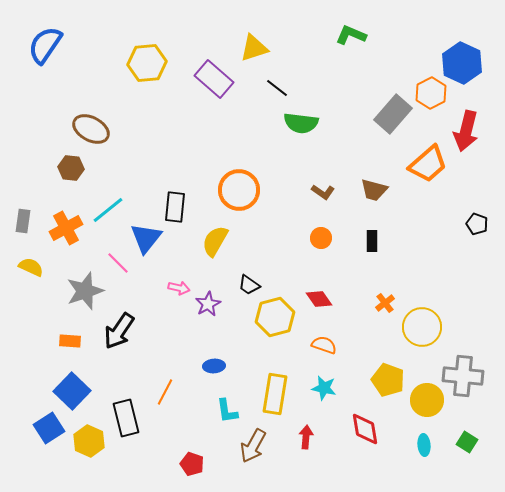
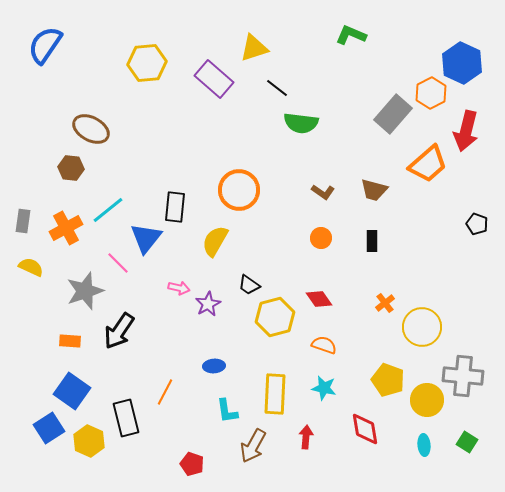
blue square at (72, 391): rotated 9 degrees counterclockwise
yellow rectangle at (275, 394): rotated 6 degrees counterclockwise
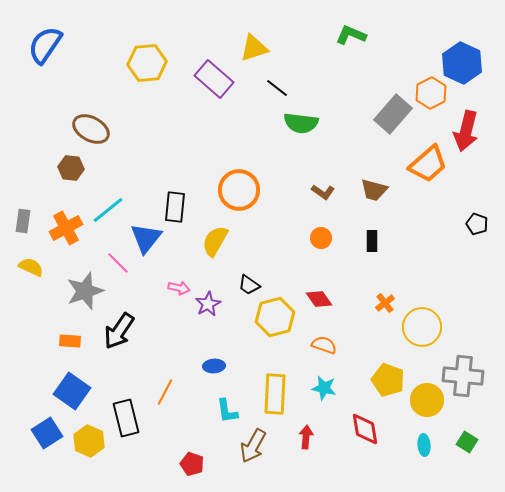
blue square at (49, 428): moved 2 px left, 5 px down
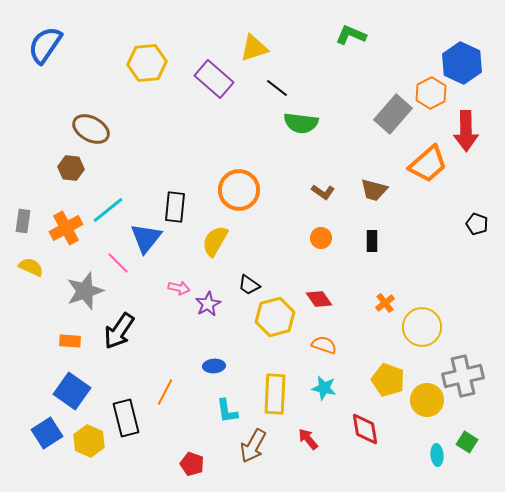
red arrow at (466, 131): rotated 15 degrees counterclockwise
gray cross at (463, 376): rotated 18 degrees counterclockwise
red arrow at (306, 437): moved 2 px right, 2 px down; rotated 45 degrees counterclockwise
cyan ellipse at (424, 445): moved 13 px right, 10 px down
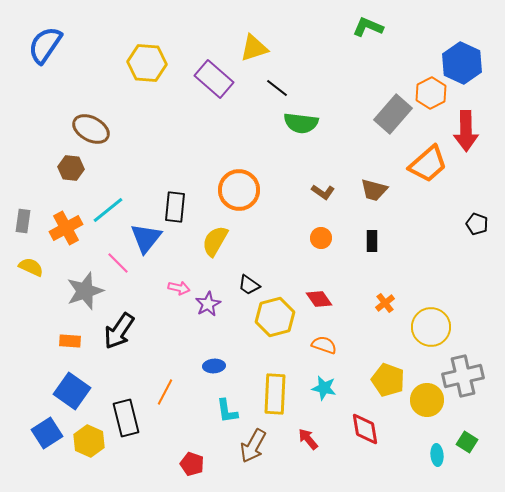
green L-shape at (351, 35): moved 17 px right, 8 px up
yellow hexagon at (147, 63): rotated 9 degrees clockwise
yellow circle at (422, 327): moved 9 px right
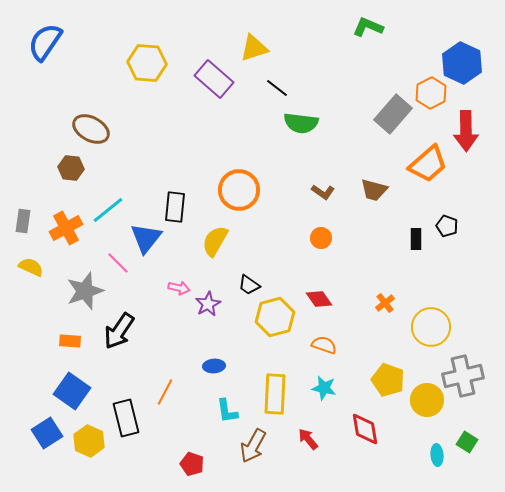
blue semicircle at (45, 45): moved 3 px up
black pentagon at (477, 224): moved 30 px left, 2 px down
black rectangle at (372, 241): moved 44 px right, 2 px up
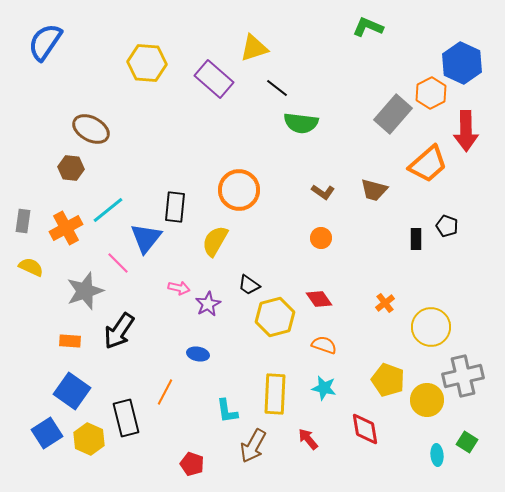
blue ellipse at (214, 366): moved 16 px left, 12 px up; rotated 15 degrees clockwise
yellow hexagon at (89, 441): moved 2 px up
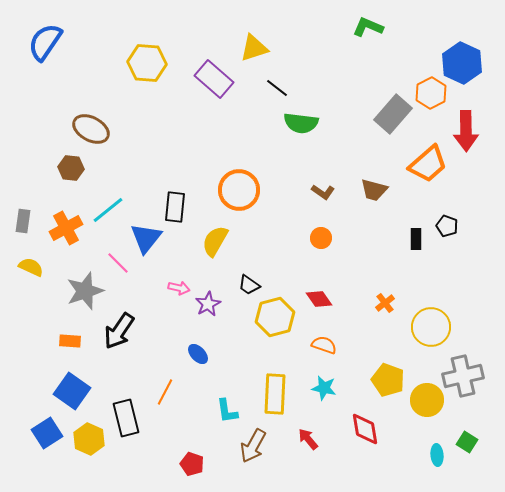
blue ellipse at (198, 354): rotated 35 degrees clockwise
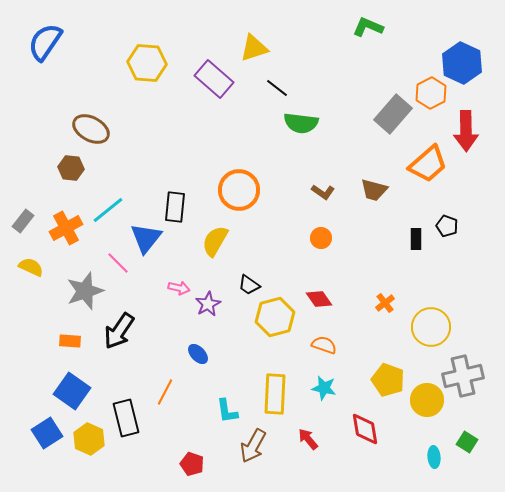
gray rectangle at (23, 221): rotated 30 degrees clockwise
cyan ellipse at (437, 455): moved 3 px left, 2 px down
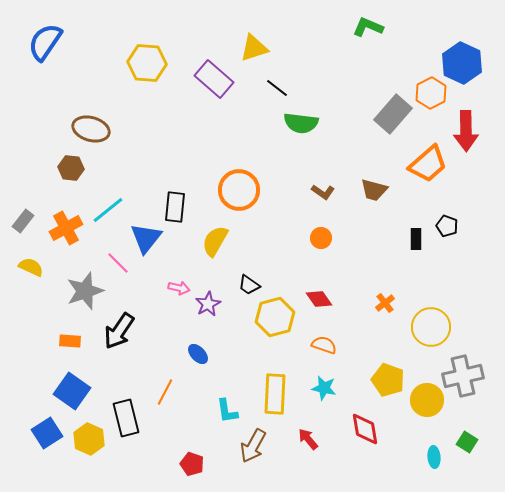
brown ellipse at (91, 129): rotated 12 degrees counterclockwise
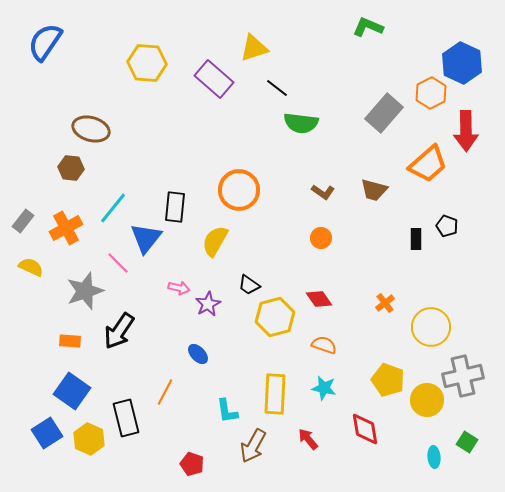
gray rectangle at (393, 114): moved 9 px left, 1 px up
cyan line at (108, 210): moved 5 px right, 2 px up; rotated 12 degrees counterclockwise
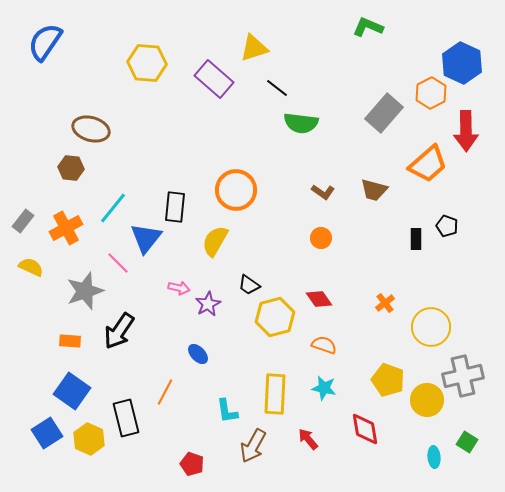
orange circle at (239, 190): moved 3 px left
